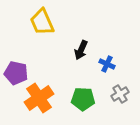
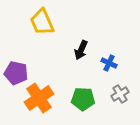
blue cross: moved 2 px right, 1 px up
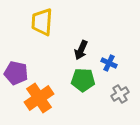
yellow trapezoid: rotated 28 degrees clockwise
green pentagon: moved 19 px up
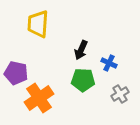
yellow trapezoid: moved 4 px left, 2 px down
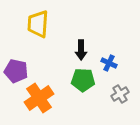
black arrow: rotated 24 degrees counterclockwise
purple pentagon: moved 2 px up
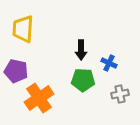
yellow trapezoid: moved 15 px left, 5 px down
gray cross: rotated 18 degrees clockwise
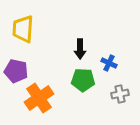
black arrow: moved 1 px left, 1 px up
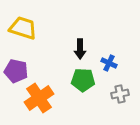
yellow trapezoid: moved 1 px up; rotated 104 degrees clockwise
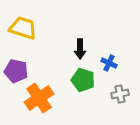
green pentagon: rotated 15 degrees clockwise
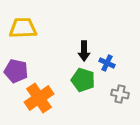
yellow trapezoid: rotated 20 degrees counterclockwise
black arrow: moved 4 px right, 2 px down
blue cross: moved 2 px left
gray cross: rotated 24 degrees clockwise
